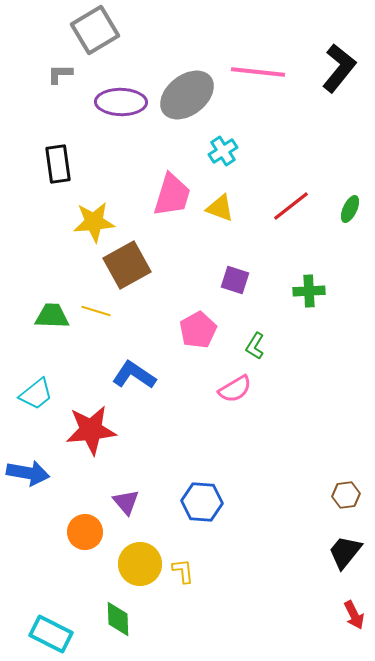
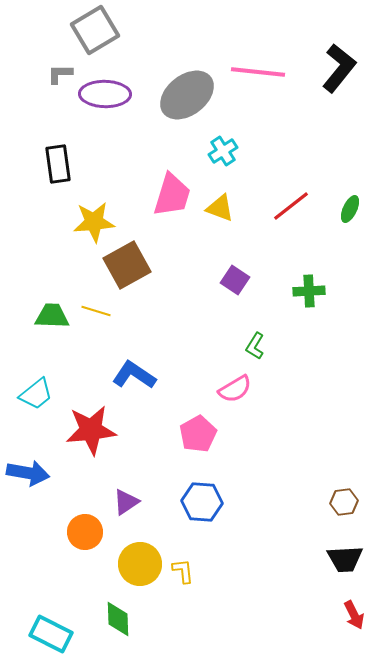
purple ellipse: moved 16 px left, 8 px up
purple square: rotated 16 degrees clockwise
pink pentagon: moved 104 px down
brown hexagon: moved 2 px left, 7 px down
purple triangle: rotated 36 degrees clockwise
black trapezoid: moved 7 px down; rotated 132 degrees counterclockwise
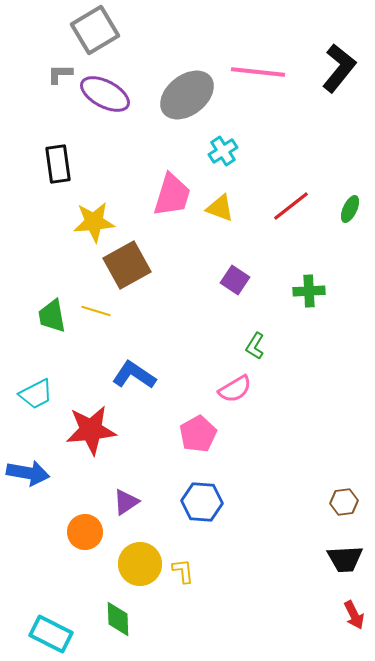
purple ellipse: rotated 27 degrees clockwise
green trapezoid: rotated 102 degrees counterclockwise
cyan trapezoid: rotated 12 degrees clockwise
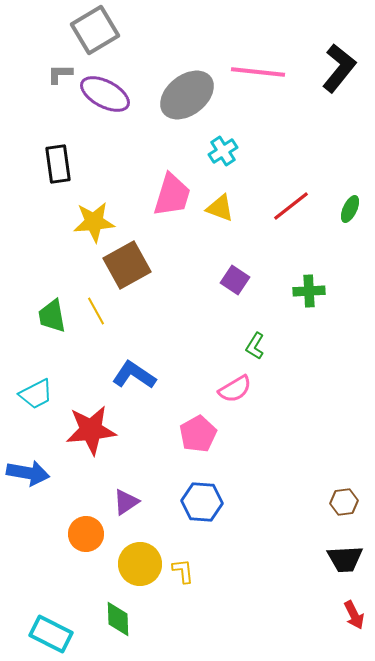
yellow line: rotated 44 degrees clockwise
orange circle: moved 1 px right, 2 px down
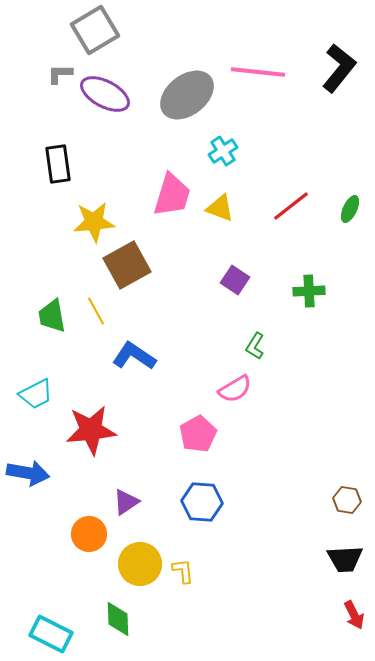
blue L-shape: moved 19 px up
brown hexagon: moved 3 px right, 2 px up; rotated 16 degrees clockwise
orange circle: moved 3 px right
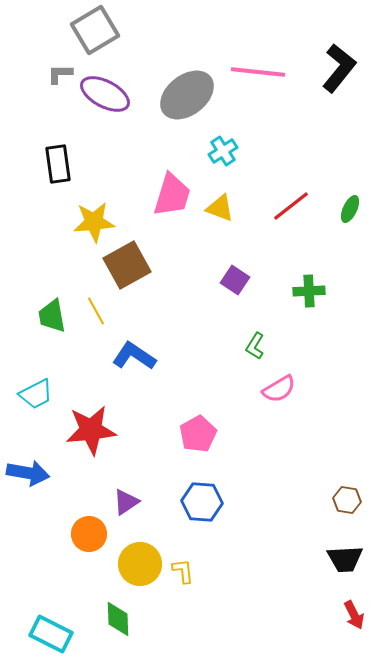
pink semicircle: moved 44 px right
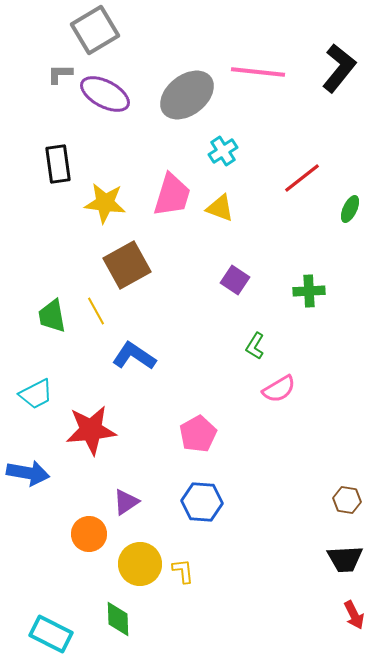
red line: moved 11 px right, 28 px up
yellow star: moved 11 px right, 19 px up; rotated 12 degrees clockwise
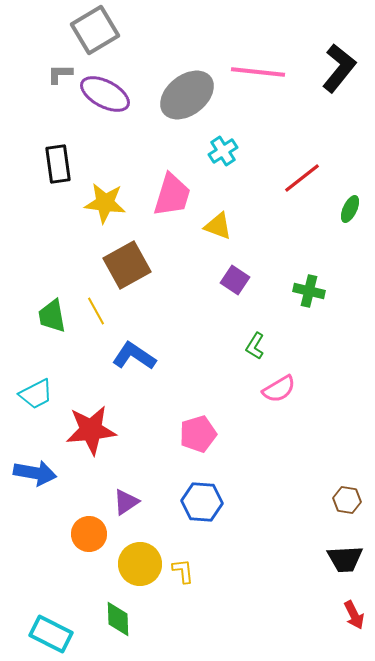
yellow triangle: moved 2 px left, 18 px down
green cross: rotated 16 degrees clockwise
pink pentagon: rotated 12 degrees clockwise
blue arrow: moved 7 px right
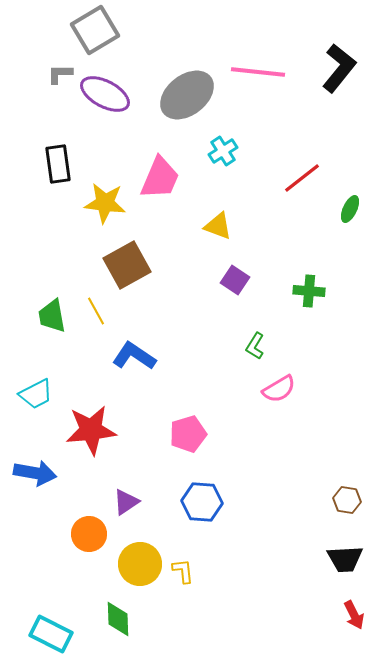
pink trapezoid: moved 12 px left, 17 px up; rotated 6 degrees clockwise
green cross: rotated 8 degrees counterclockwise
pink pentagon: moved 10 px left
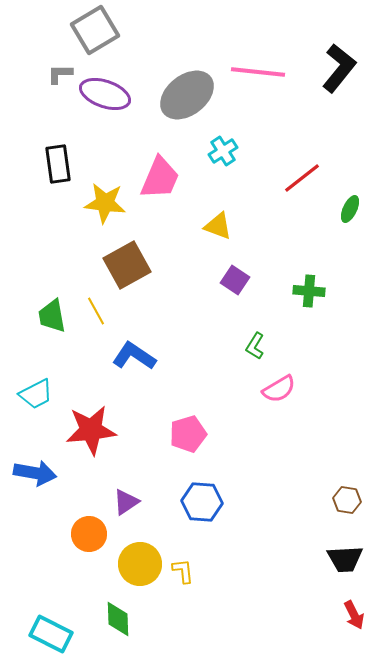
purple ellipse: rotated 9 degrees counterclockwise
